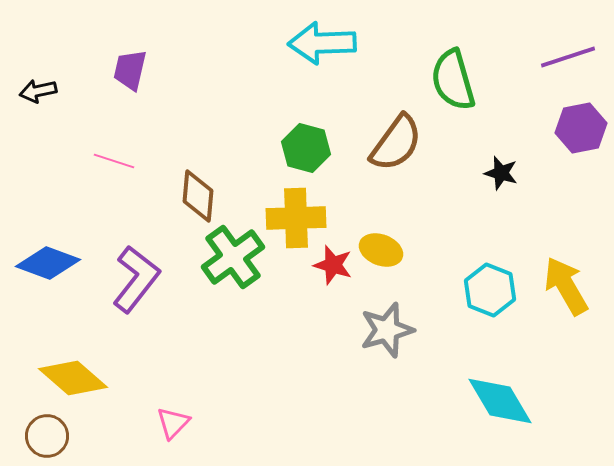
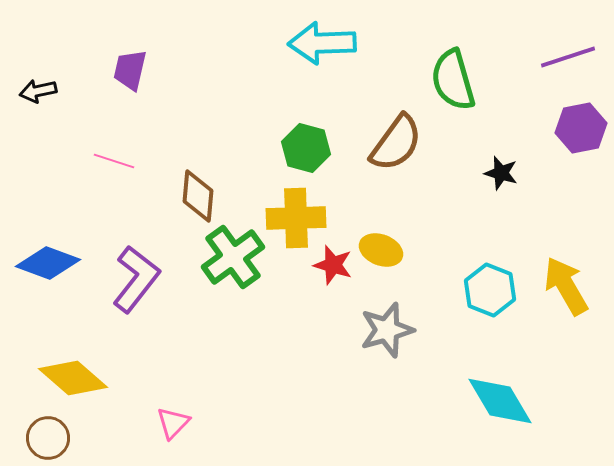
brown circle: moved 1 px right, 2 px down
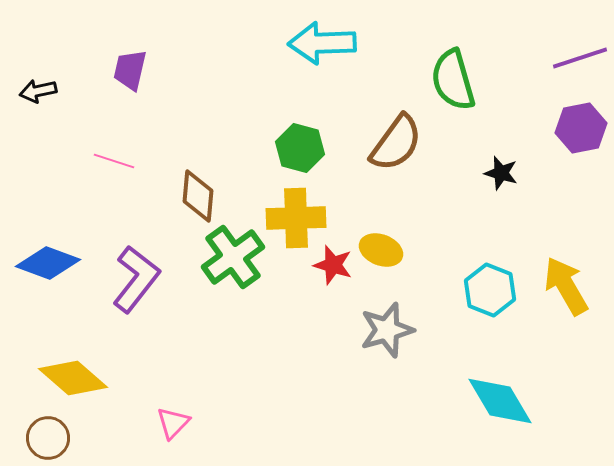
purple line: moved 12 px right, 1 px down
green hexagon: moved 6 px left
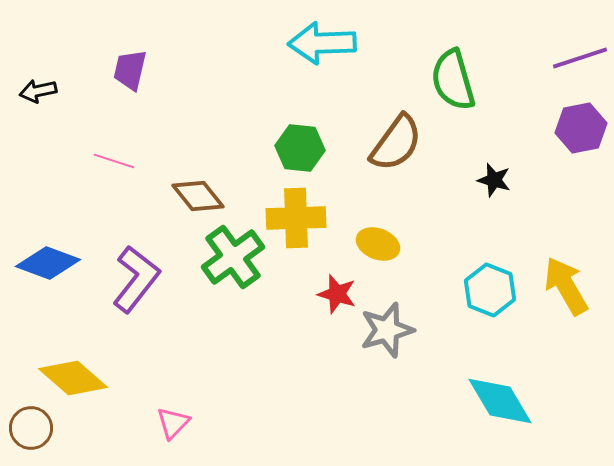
green hexagon: rotated 9 degrees counterclockwise
black star: moved 7 px left, 7 px down
brown diamond: rotated 44 degrees counterclockwise
yellow ellipse: moved 3 px left, 6 px up
red star: moved 4 px right, 29 px down
brown circle: moved 17 px left, 10 px up
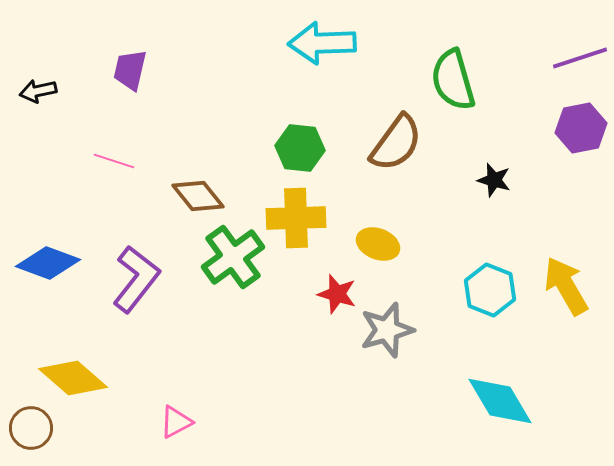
pink triangle: moved 3 px right, 1 px up; rotated 18 degrees clockwise
